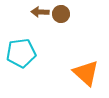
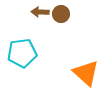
cyan pentagon: moved 1 px right
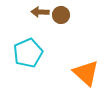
brown circle: moved 1 px down
cyan pentagon: moved 6 px right; rotated 16 degrees counterclockwise
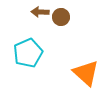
brown circle: moved 2 px down
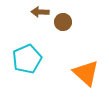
brown circle: moved 2 px right, 5 px down
cyan pentagon: moved 1 px left, 6 px down
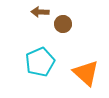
brown circle: moved 2 px down
cyan pentagon: moved 13 px right, 3 px down
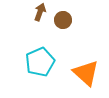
brown arrow: rotated 108 degrees clockwise
brown circle: moved 4 px up
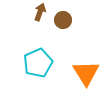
cyan pentagon: moved 2 px left, 1 px down
orange triangle: rotated 16 degrees clockwise
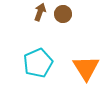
brown circle: moved 6 px up
orange triangle: moved 5 px up
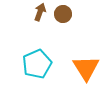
cyan pentagon: moved 1 px left, 1 px down
